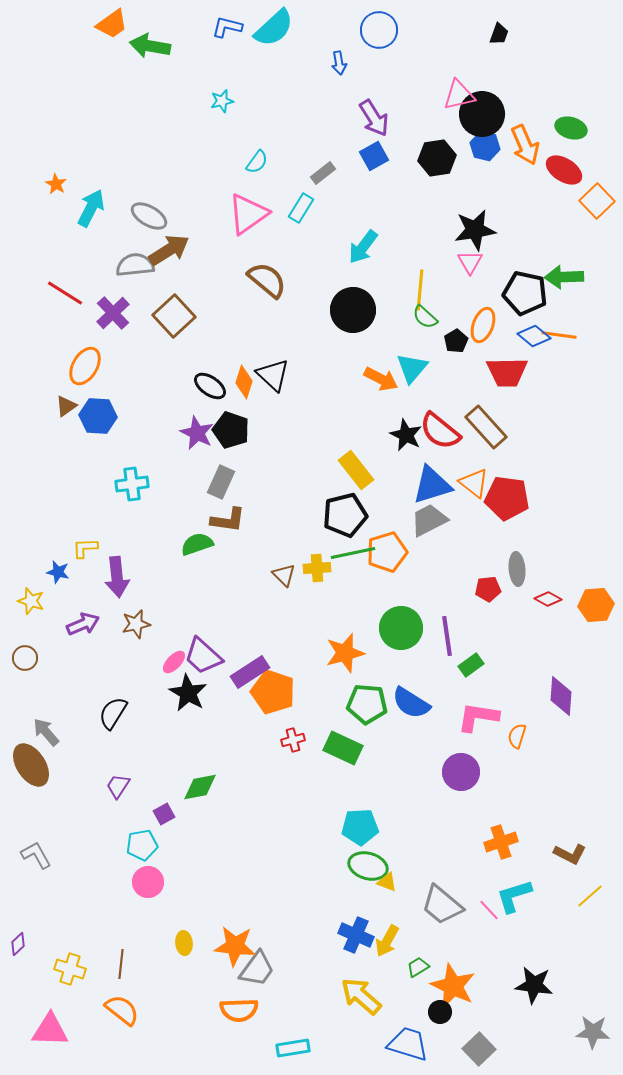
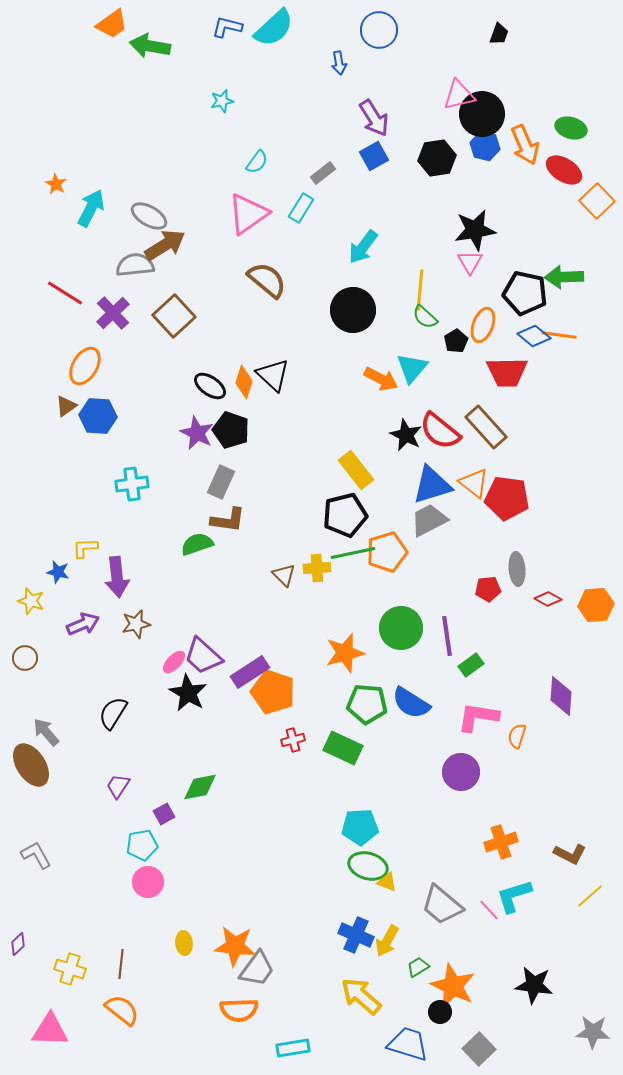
brown arrow at (169, 250): moved 4 px left, 5 px up
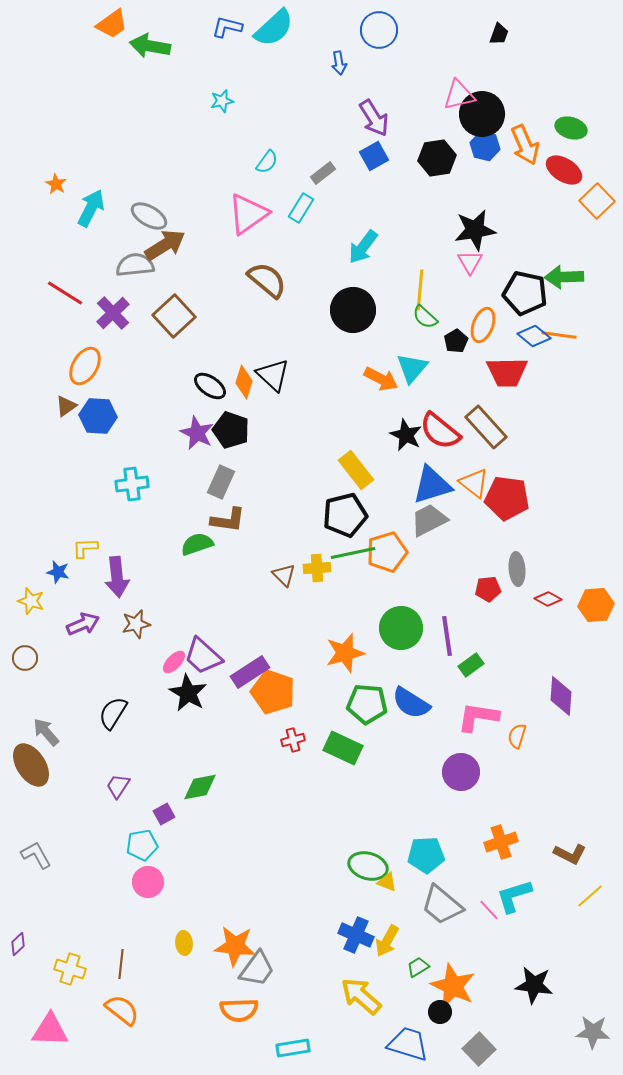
cyan semicircle at (257, 162): moved 10 px right
cyan pentagon at (360, 827): moved 66 px right, 28 px down
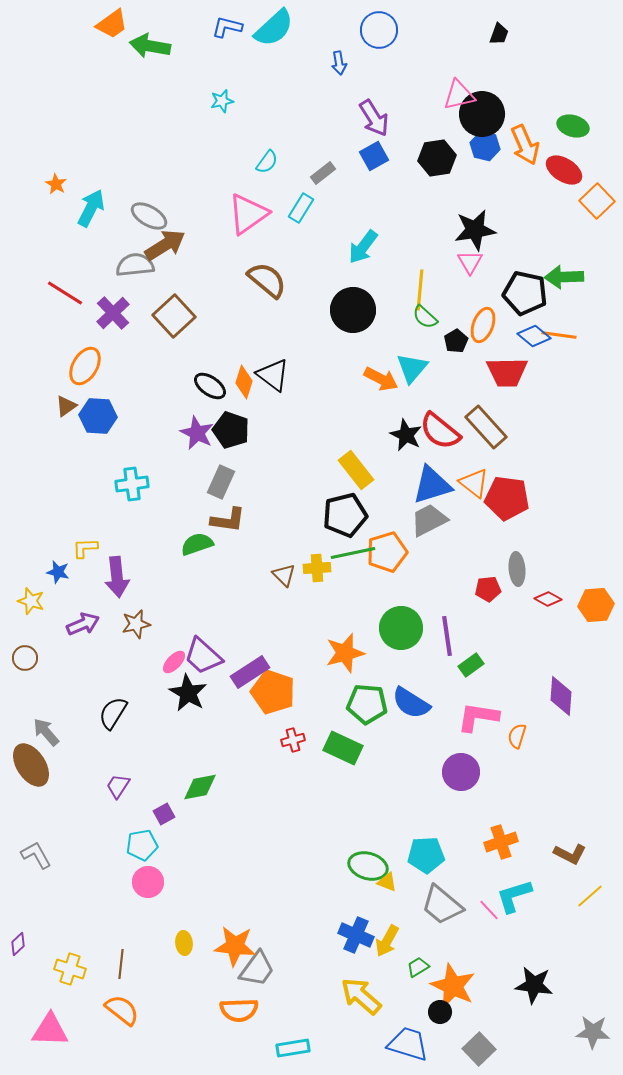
green ellipse at (571, 128): moved 2 px right, 2 px up
black triangle at (273, 375): rotated 6 degrees counterclockwise
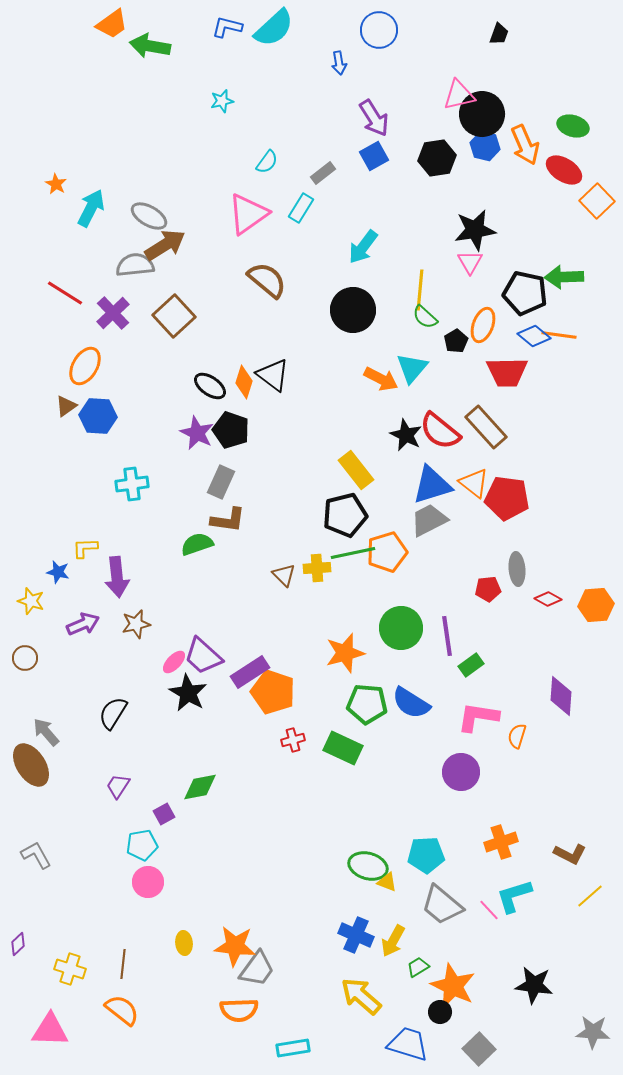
yellow arrow at (387, 941): moved 6 px right
brown line at (121, 964): moved 2 px right
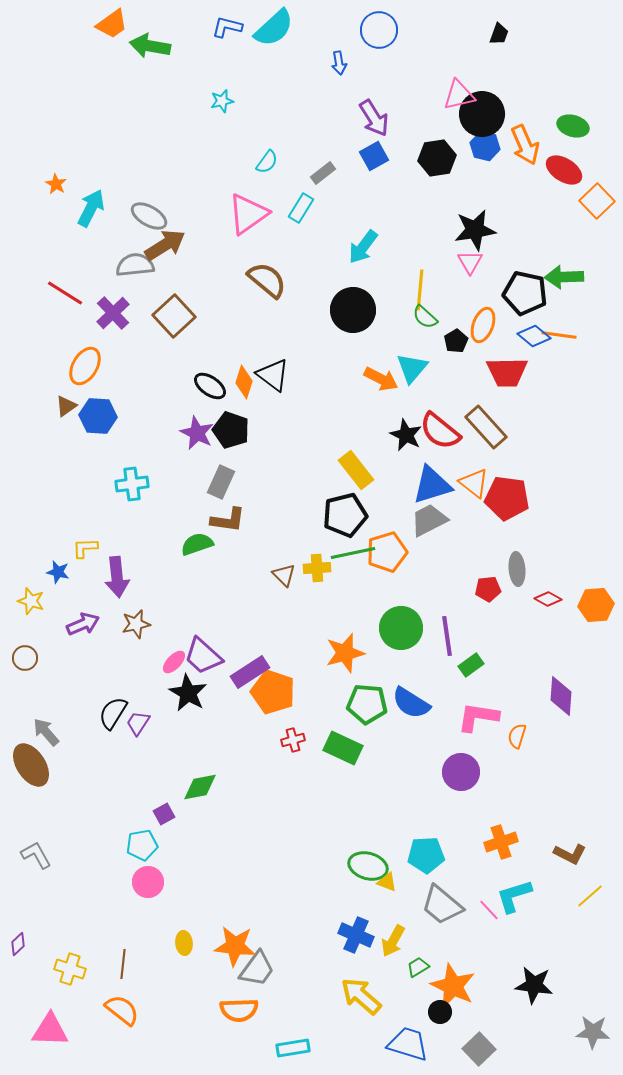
purple trapezoid at (118, 786): moved 20 px right, 63 px up
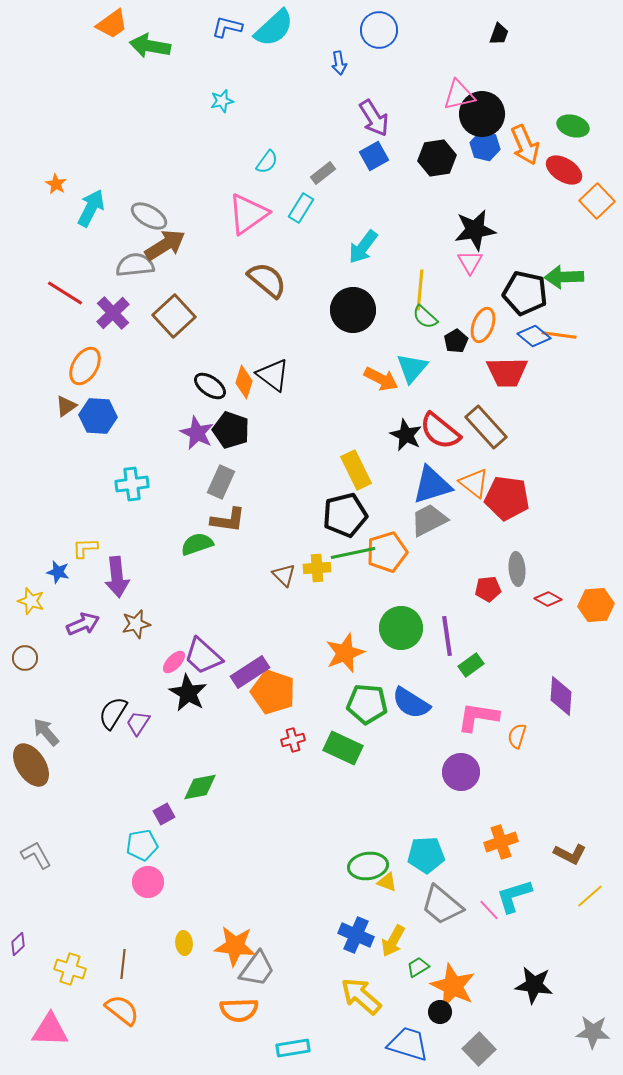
yellow rectangle at (356, 470): rotated 12 degrees clockwise
orange star at (345, 653): rotated 6 degrees counterclockwise
green ellipse at (368, 866): rotated 24 degrees counterclockwise
